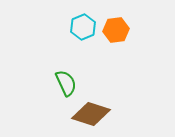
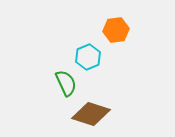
cyan hexagon: moved 5 px right, 30 px down
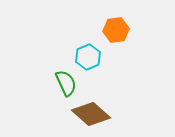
brown diamond: rotated 24 degrees clockwise
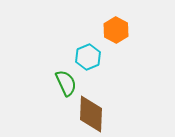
orange hexagon: rotated 25 degrees counterclockwise
brown diamond: rotated 51 degrees clockwise
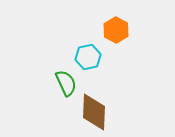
cyan hexagon: rotated 10 degrees clockwise
brown diamond: moved 3 px right, 2 px up
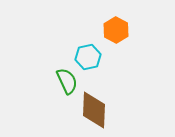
green semicircle: moved 1 px right, 2 px up
brown diamond: moved 2 px up
